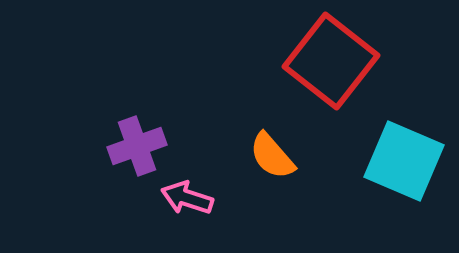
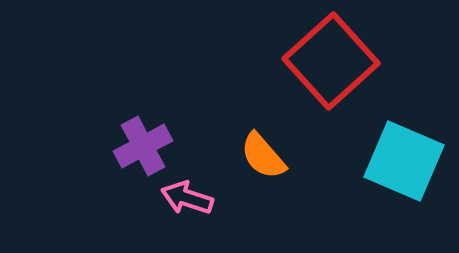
red square: rotated 10 degrees clockwise
purple cross: moved 6 px right; rotated 8 degrees counterclockwise
orange semicircle: moved 9 px left
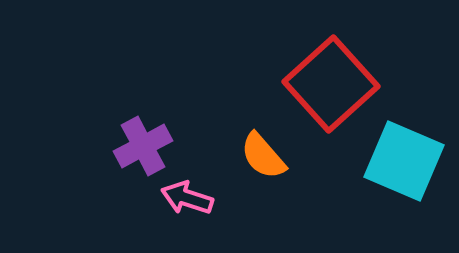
red square: moved 23 px down
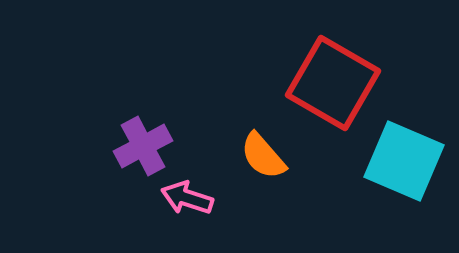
red square: moved 2 px right, 1 px up; rotated 18 degrees counterclockwise
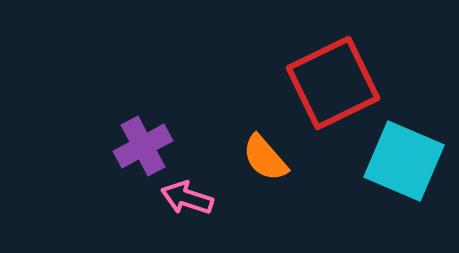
red square: rotated 34 degrees clockwise
orange semicircle: moved 2 px right, 2 px down
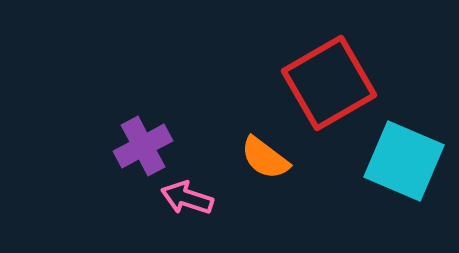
red square: moved 4 px left; rotated 4 degrees counterclockwise
orange semicircle: rotated 12 degrees counterclockwise
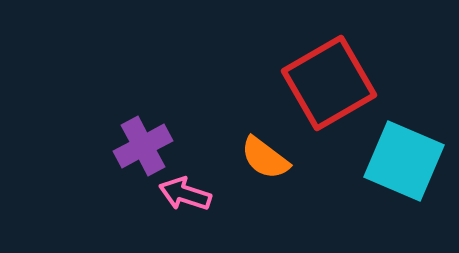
pink arrow: moved 2 px left, 4 px up
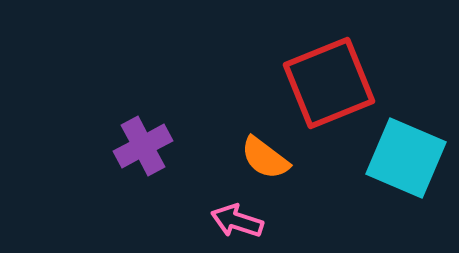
red square: rotated 8 degrees clockwise
cyan square: moved 2 px right, 3 px up
pink arrow: moved 52 px right, 27 px down
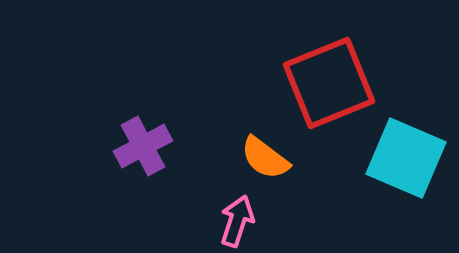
pink arrow: rotated 90 degrees clockwise
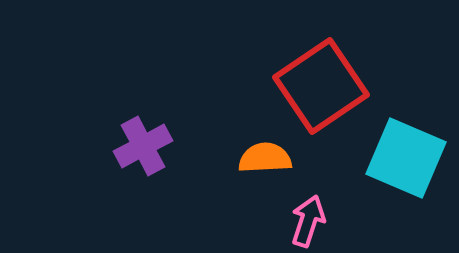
red square: moved 8 px left, 3 px down; rotated 12 degrees counterclockwise
orange semicircle: rotated 140 degrees clockwise
pink arrow: moved 71 px right
